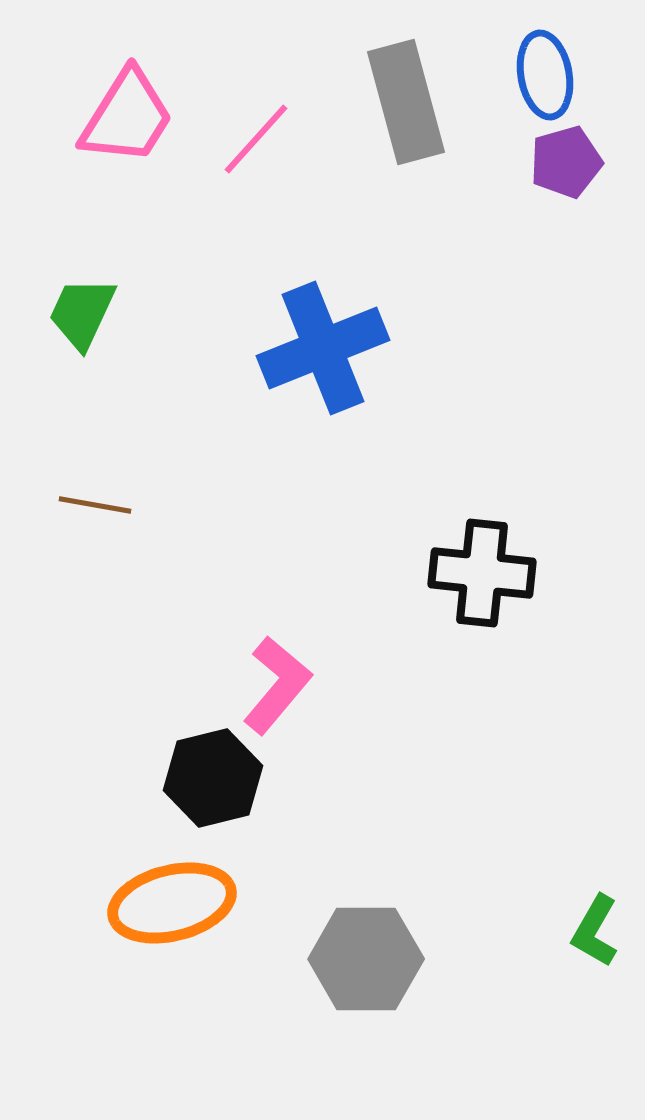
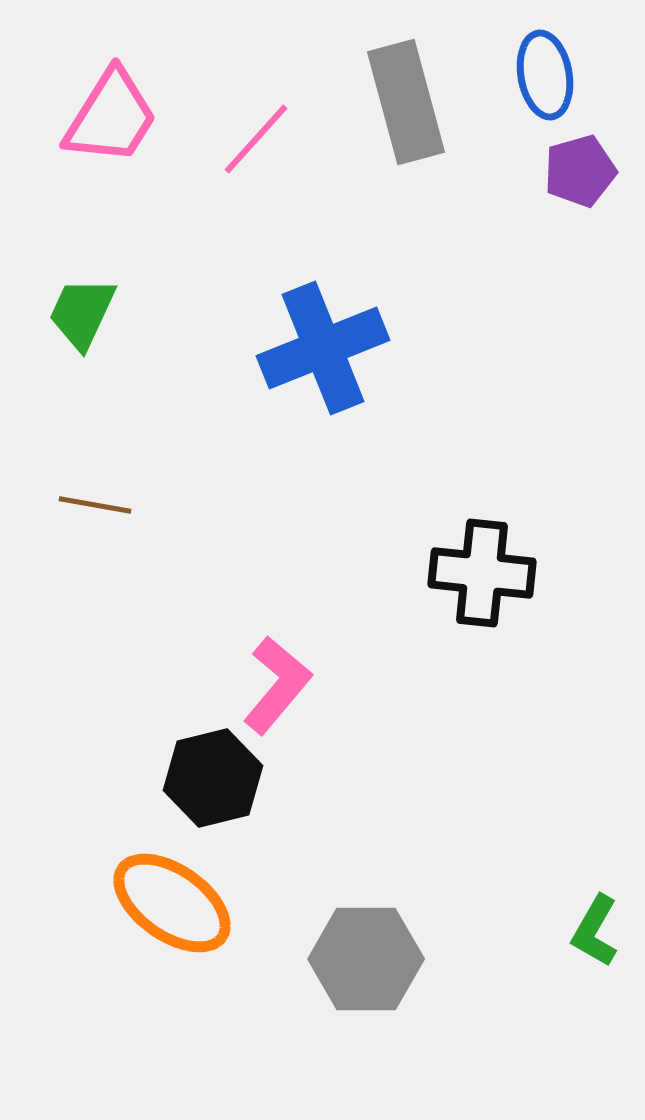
pink trapezoid: moved 16 px left
purple pentagon: moved 14 px right, 9 px down
orange ellipse: rotated 49 degrees clockwise
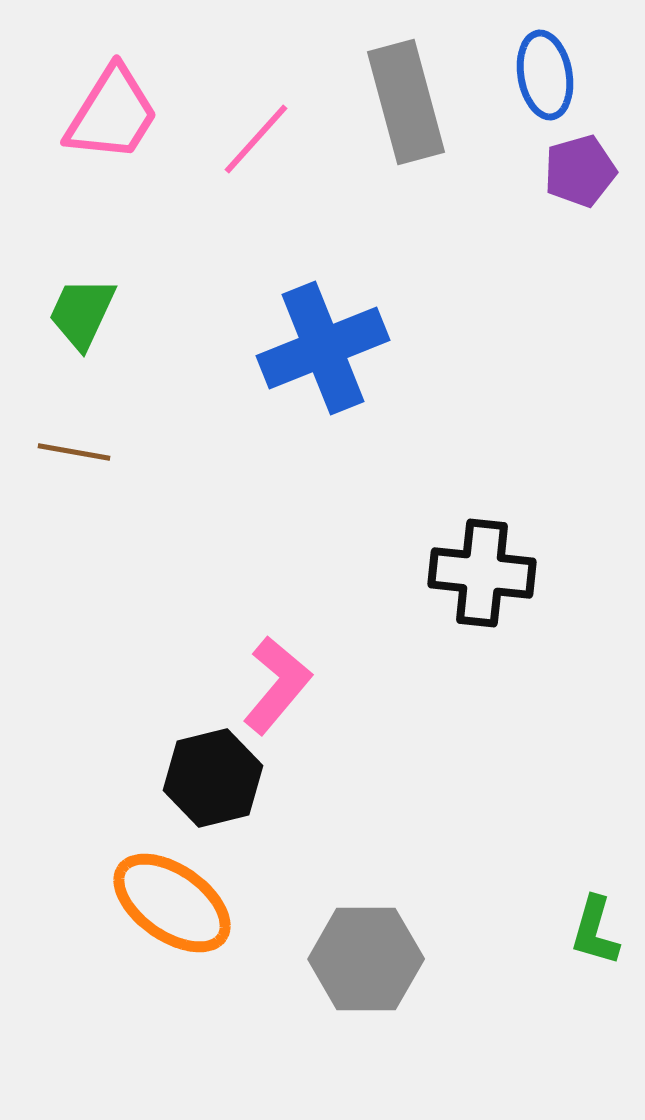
pink trapezoid: moved 1 px right, 3 px up
brown line: moved 21 px left, 53 px up
green L-shape: rotated 14 degrees counterclockwise
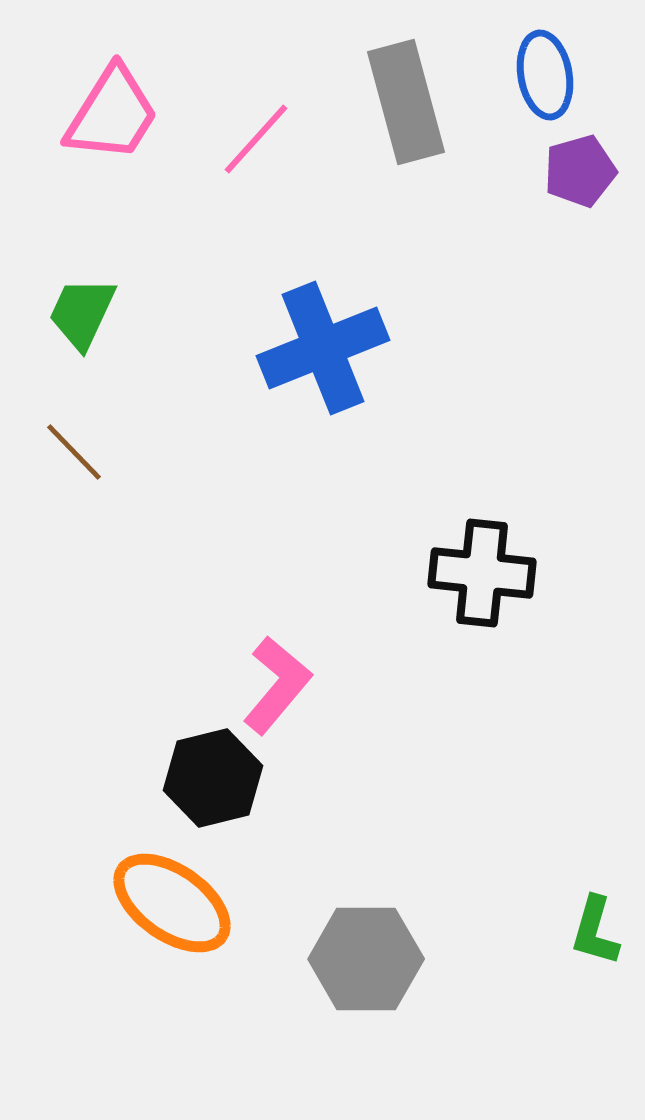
brown line: rotated 36 degrees clockwise
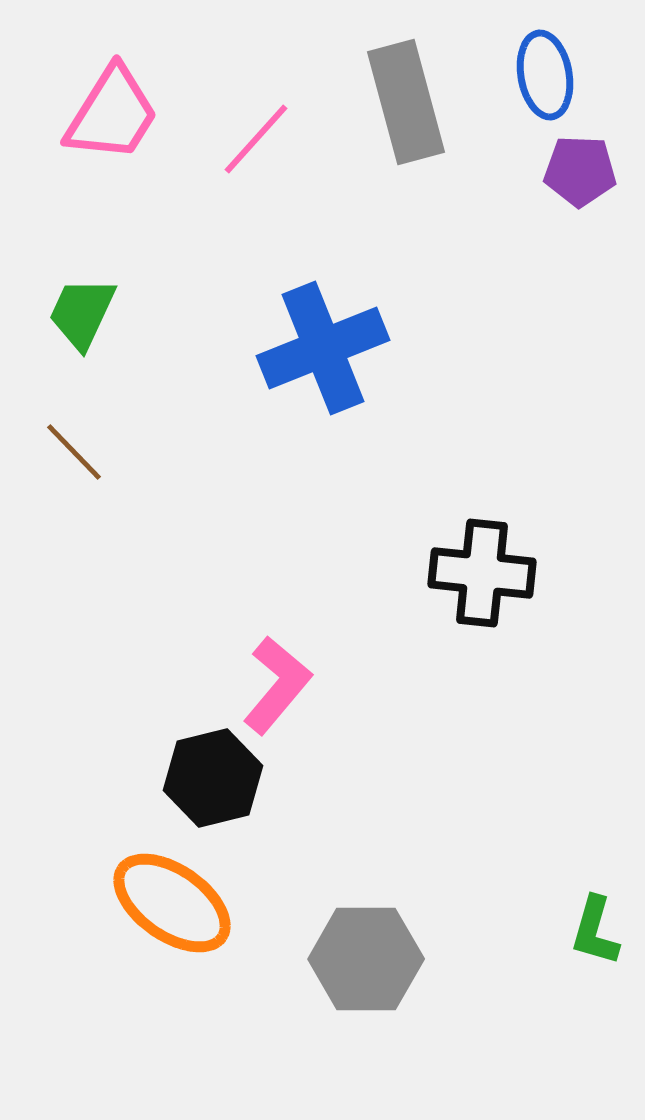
purple pentagon: rotated 18 degrees clockwise
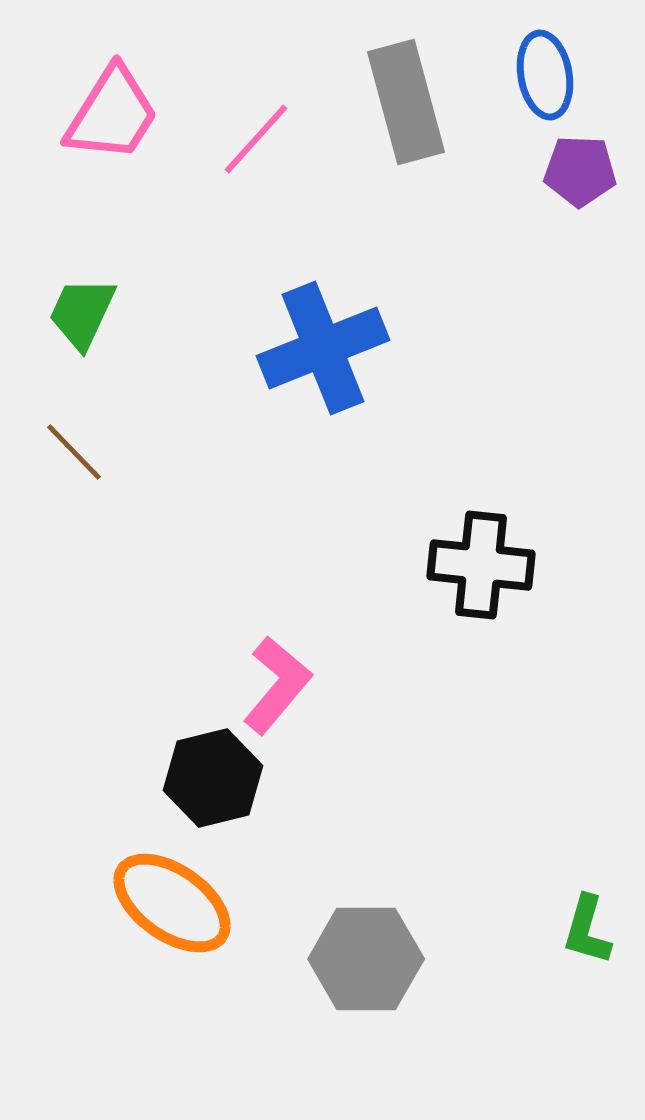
black cross: moved 1 px left, 8 px up
green L-shape: moved 8 px left, 1 px up
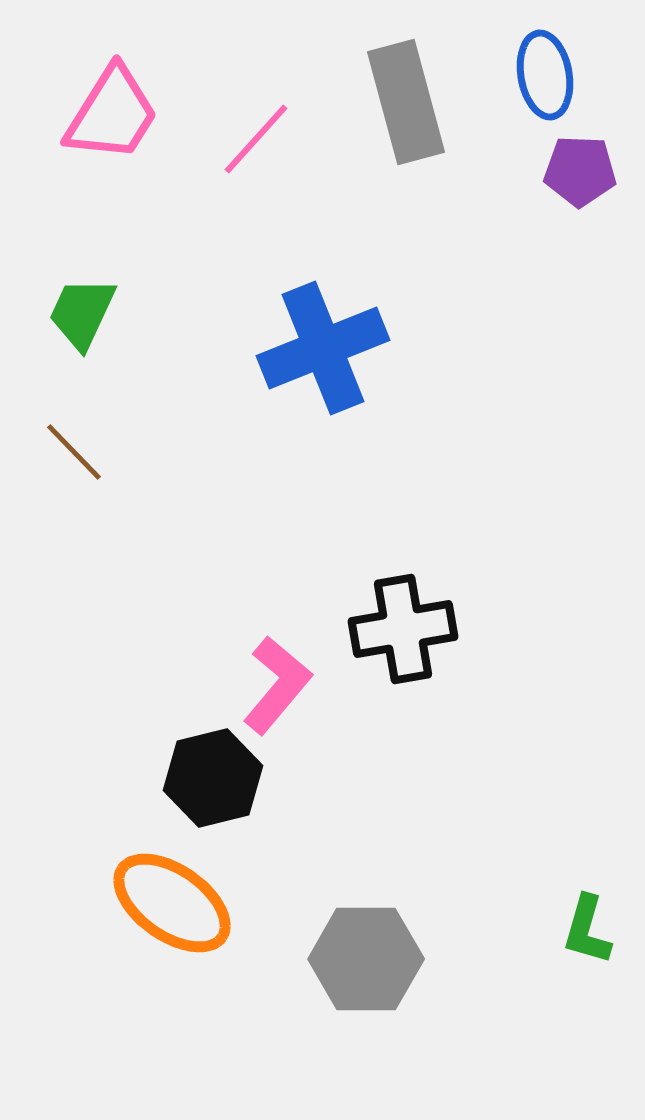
black cross: moved 78 px left, 64 px down; rotated 16 degrees counterclockwise
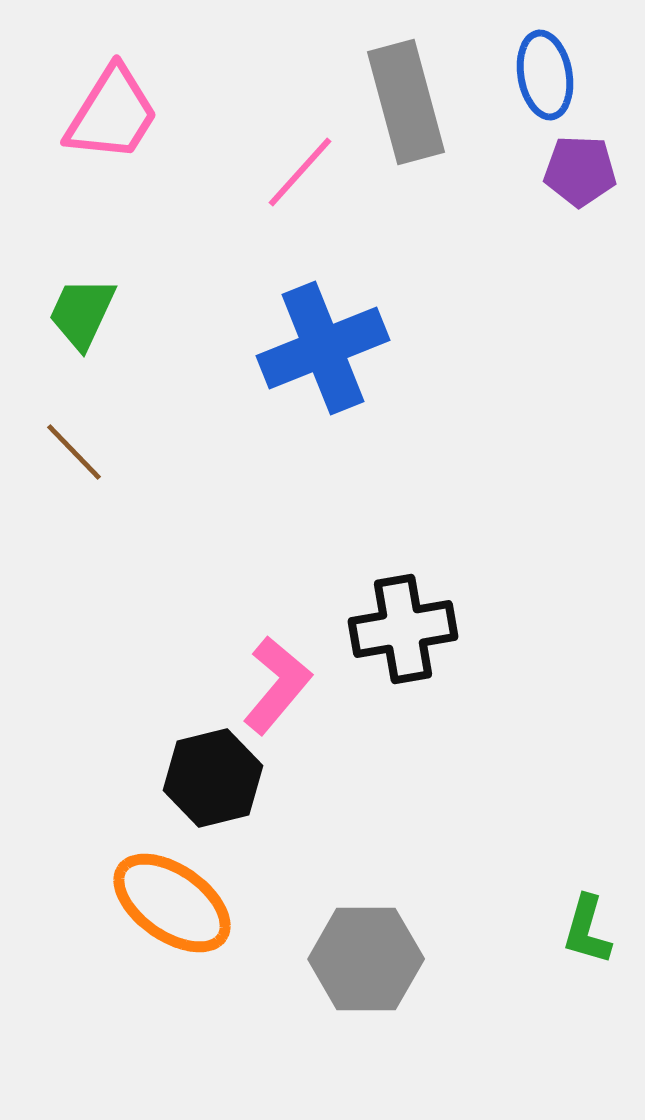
pink line: moved 44 px right, 33 px down
